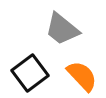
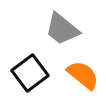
orange semicircle: moved 1 px right, 1 px up; rotated 8 degrees counterclockwise
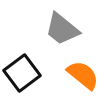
black square: moved 8 px left
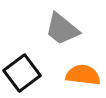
orange semicircle: rotated 32 degrees counterclockwise
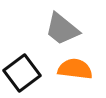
orange semicircle: moved 8 px left, 6 px up
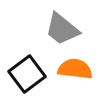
black square: moved 5 px right, 1 px down
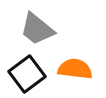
gray trapezoid: moved 25 px left
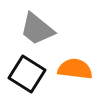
black square: rotated 21 degrees counterclockwise
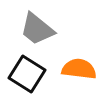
orange semicircle: moved 4 px right
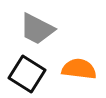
gray trapezoid: rotated 12 degrees counterclockwise
